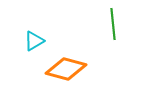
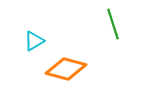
green line: rotated 12 degrees counterclockwise
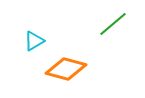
green line: rotated 68 degrees clockwise
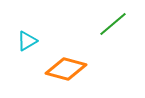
cyan triangle: moved 7 px left
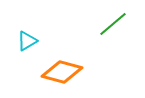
orange diamond: moved 4 px left, 3 px down
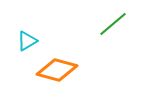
orange diamond: moved 5 px left, 2 px up
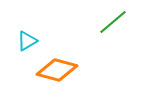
green line: moved 2 px up
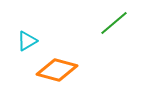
green line: moved 1 px right, 1 px down
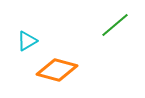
green line: moved 1 px right, 2 px down
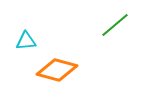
cyan triangle: moved 1 px left; rotated 25 degrees clockwise
